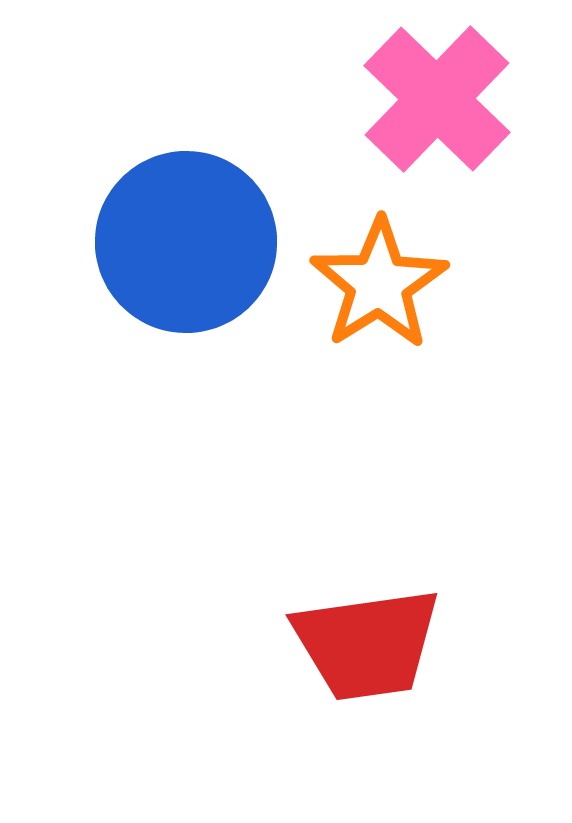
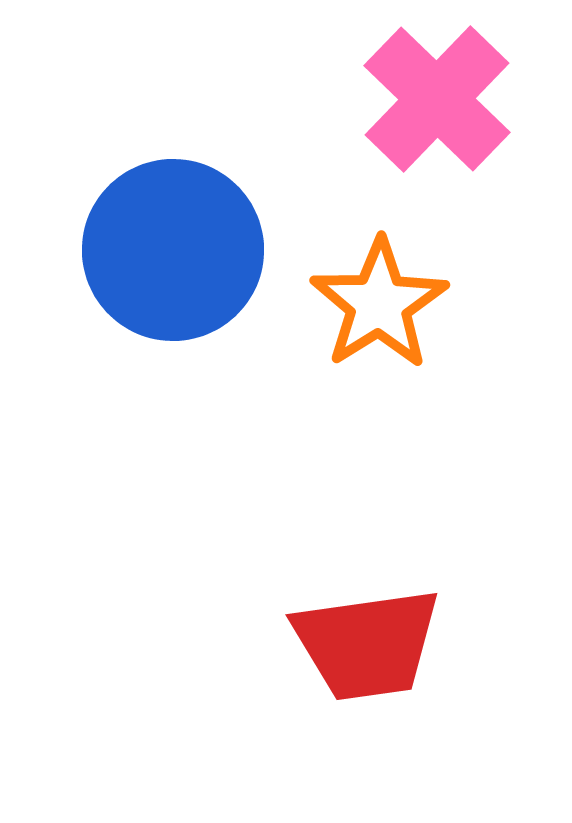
blue circle: moved 13 px left, 8 px down
orange star: moved 20 px down
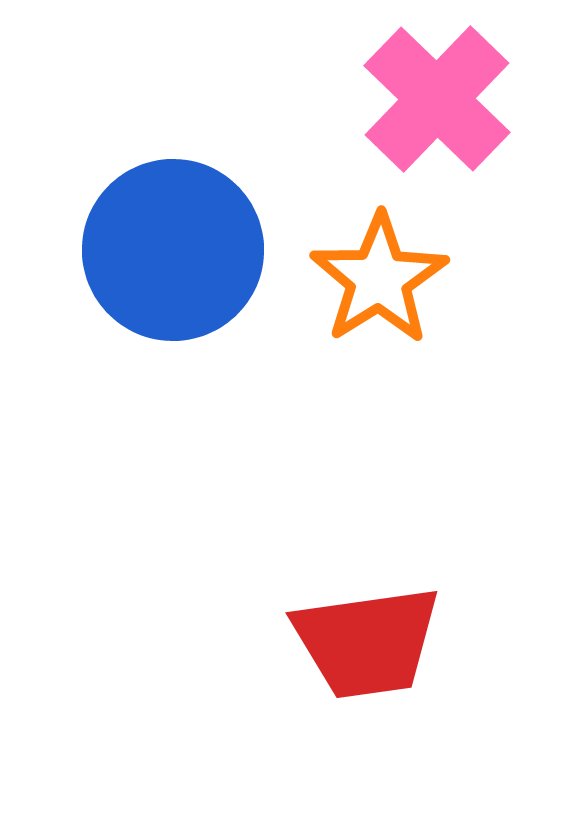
orange star: moved 25 px up
red trapezoid: moved 2 px up
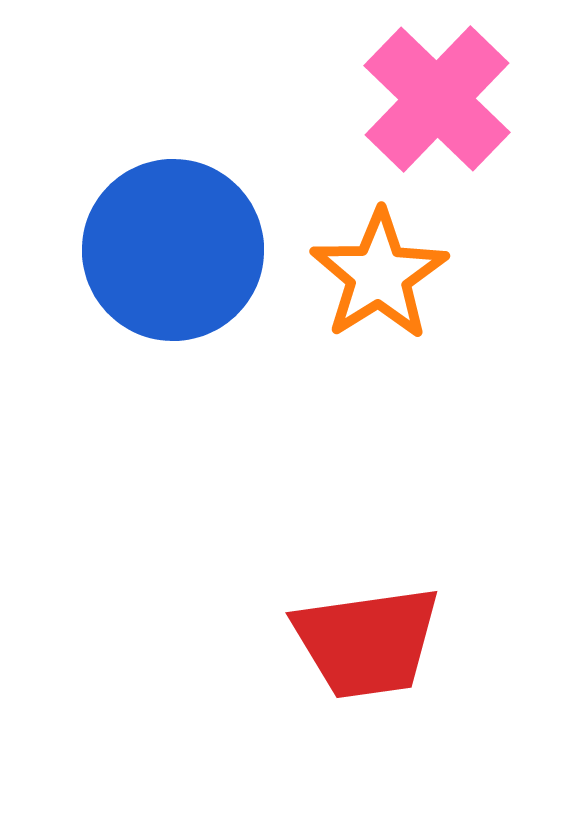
orange star: moved 4 px up
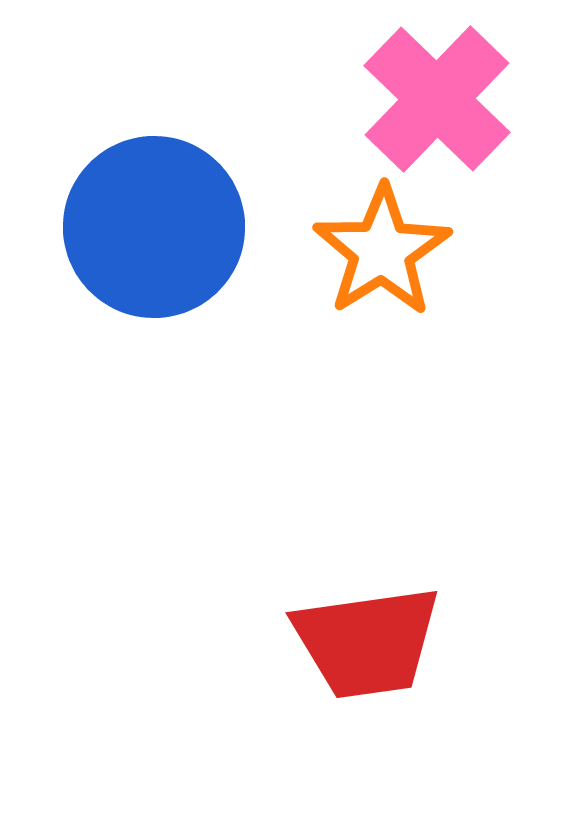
blue circle: moved 19 px left, 23 px up
orange star: moved 3 px right, 24 px up
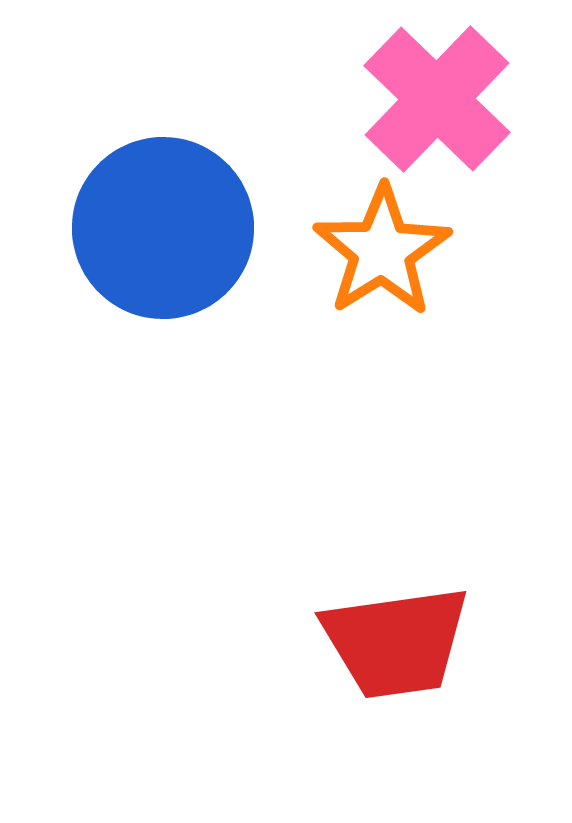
blue circle: moved 9 px right, 1 px down
red trapezoid: moved 29 px right
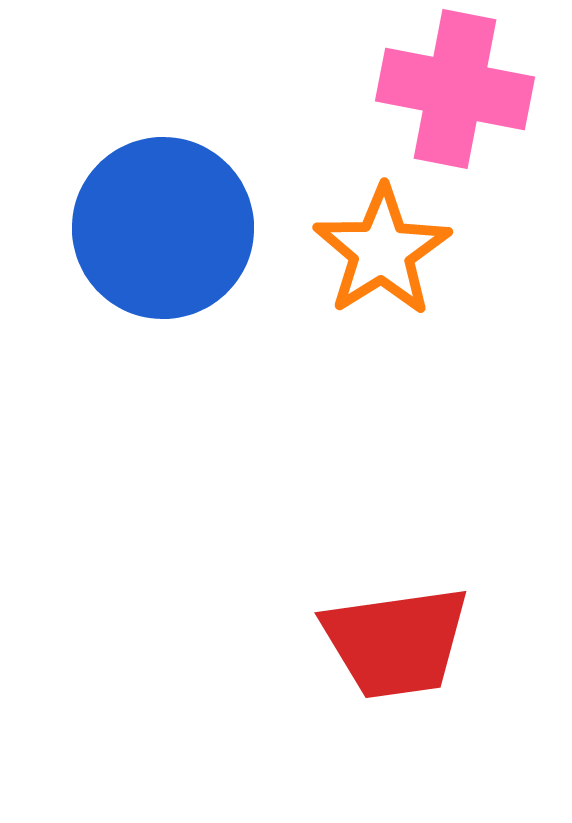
pink cross: moved 18 px right, 10 px up; rotated 33 degrees counterclockwise
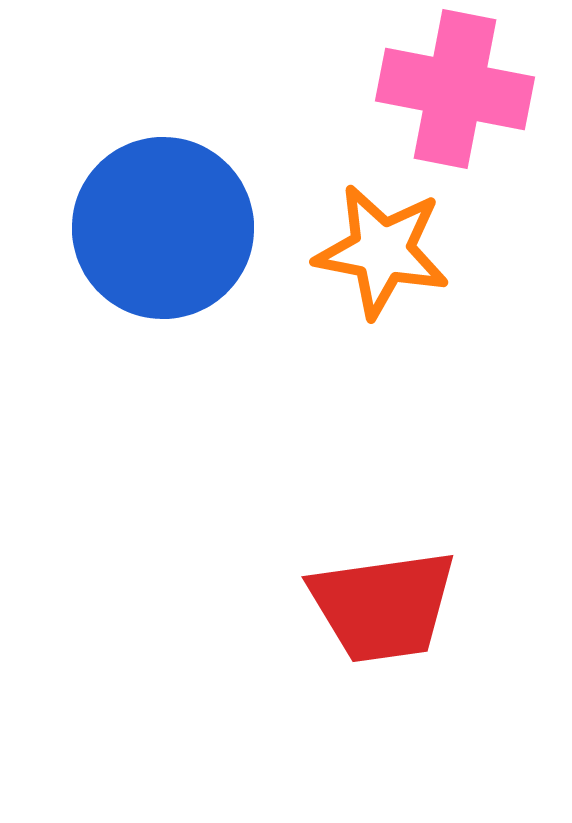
orange star: rotated 29 degrees counterclockwise
red trapezoid: moved 13 px left, 36 px up
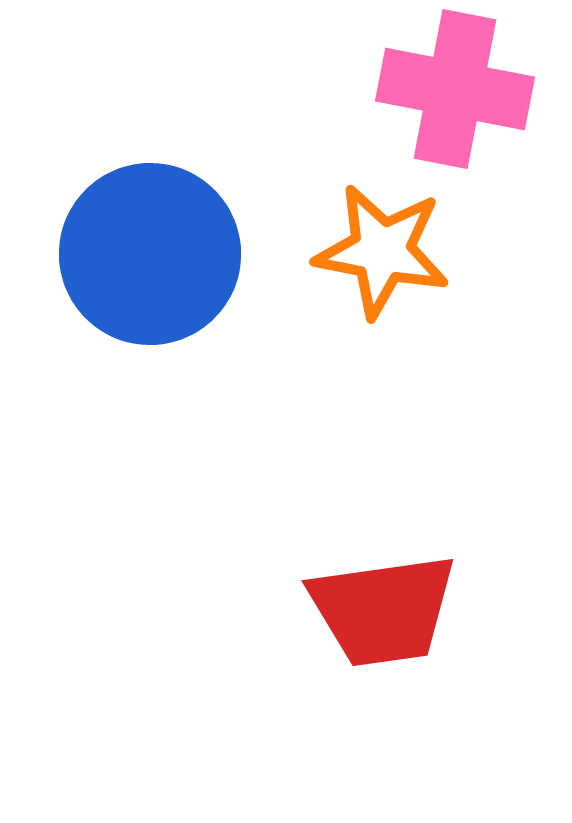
blue circle: moved 13 px left, 26 px down
red trapezoid: moved 4 px down
